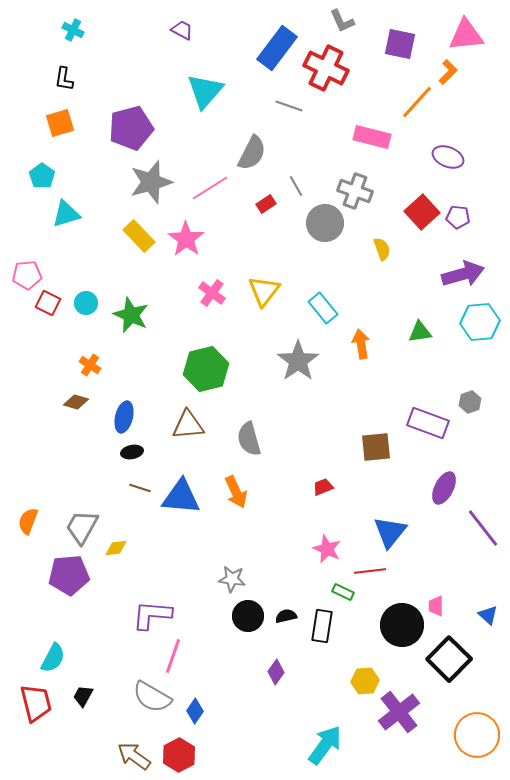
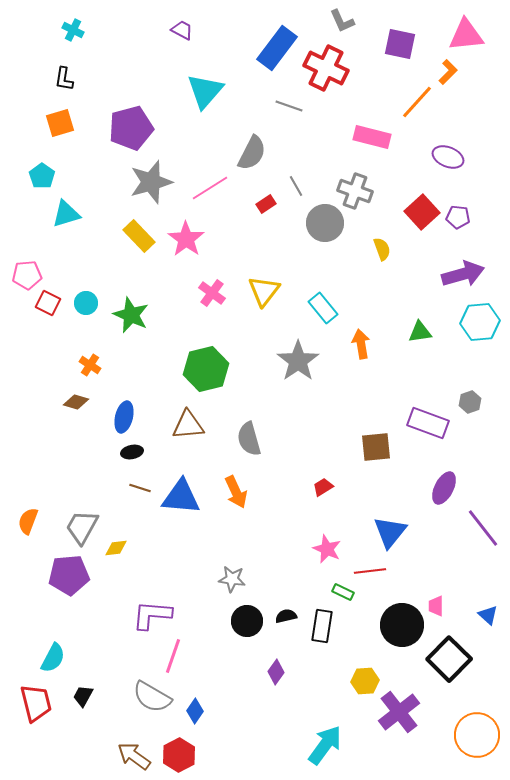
red trapezoid at (323, 487): rotated 10 degrees counterclockwise
black circle at (248, 616): moved 1 px left, 5 px down
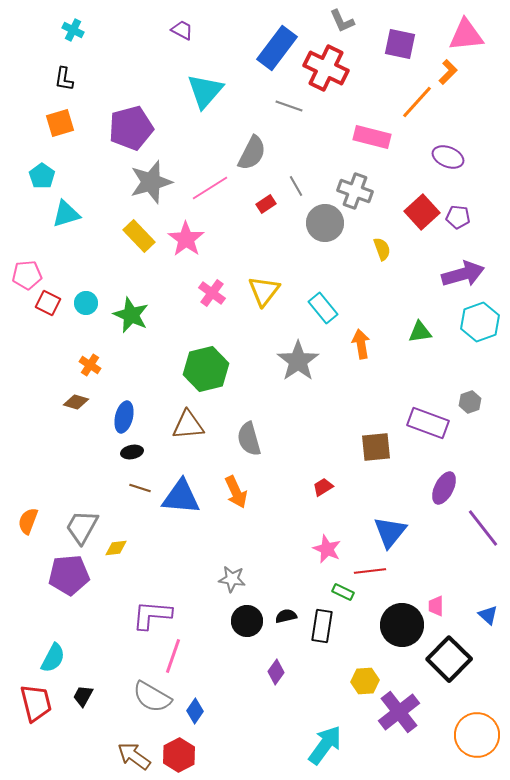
cyan hexagon at (480, 322): rotated 15 degrees counterclockwise
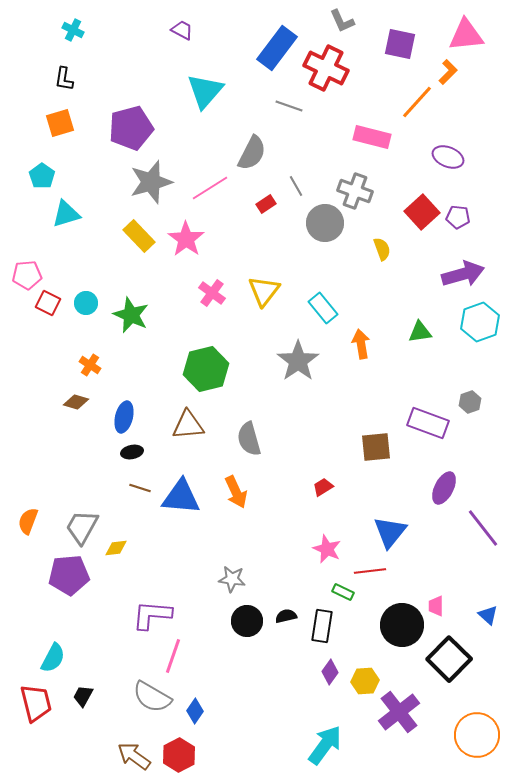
purple diamond at (276, 672): moved 54 px right
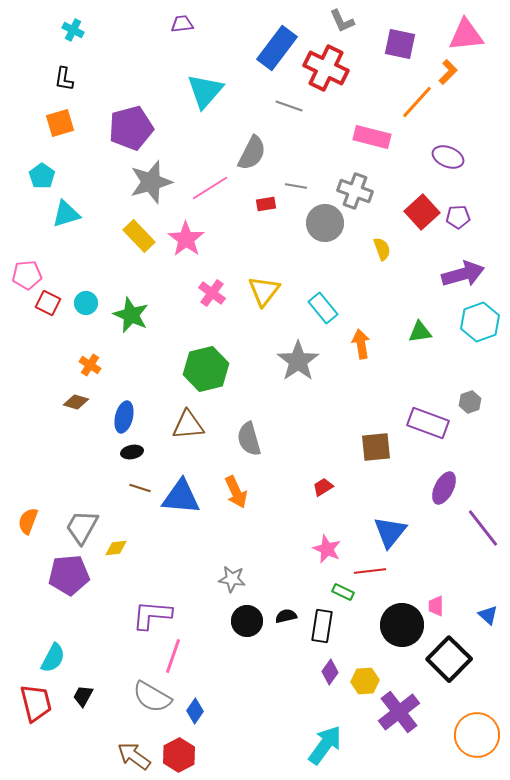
purple trapezoid at (182, 30): moved 6 px up; rotated 35 degrees counterclockwise
gray line at (296, 186): rotated 50 degrees counterclockwise
red rectangle at (266, 204): rotated 24 degrees clockwise
purple pentagon at (458, 217): rotated 10 degrees counterclockwise
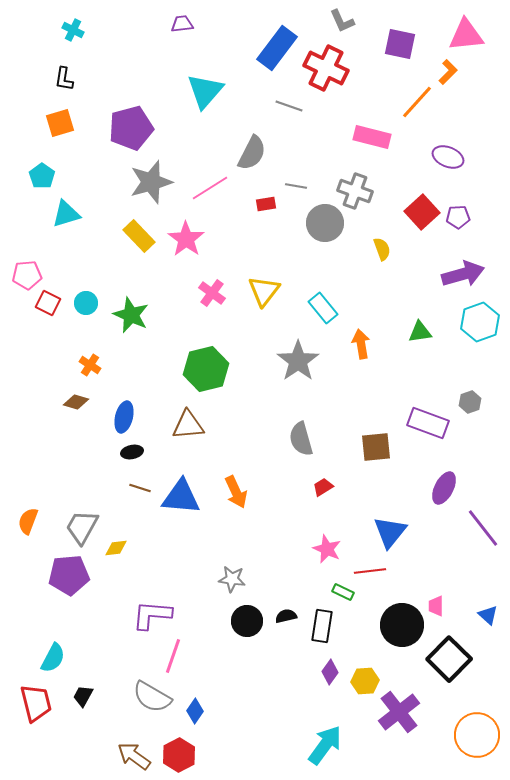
gray semicircle at (249, 439): moved 52 px right
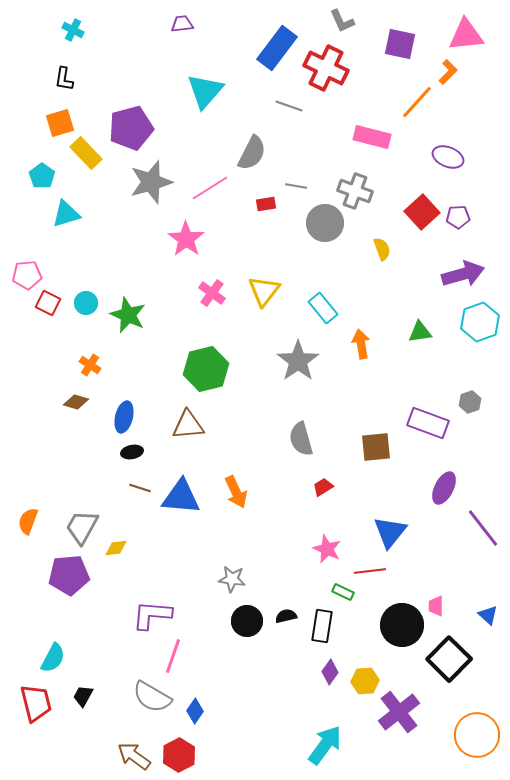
yellow rectangle at (139, 236): moved 53 px left, 83 px up
green star at (131, 315): moved 3 px left
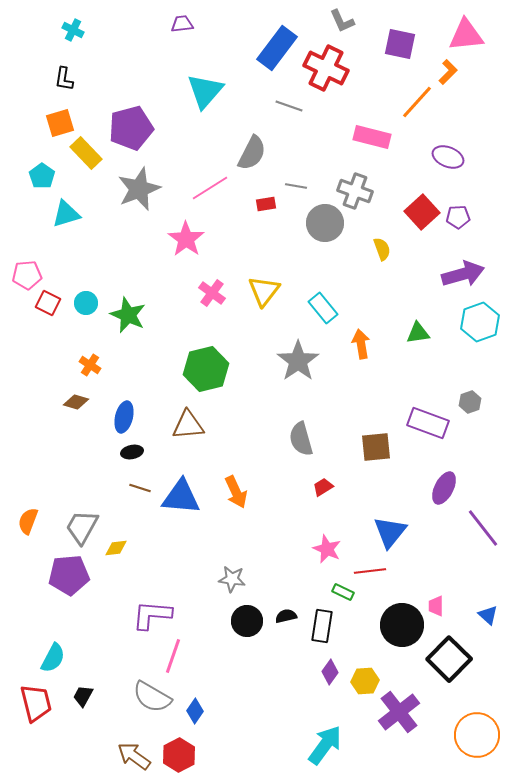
gray star at (151, 182): moved 12 px left, 7 px down; rotated 6 degrees counterclockwise
green triangle at (420, 332): moved 2 px left, 1 px down
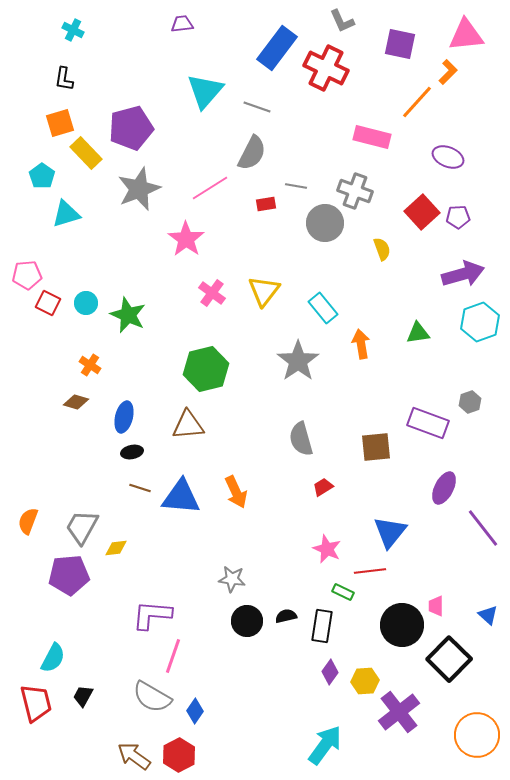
gray line at (289, 106): moved 32 px left, 1 px down
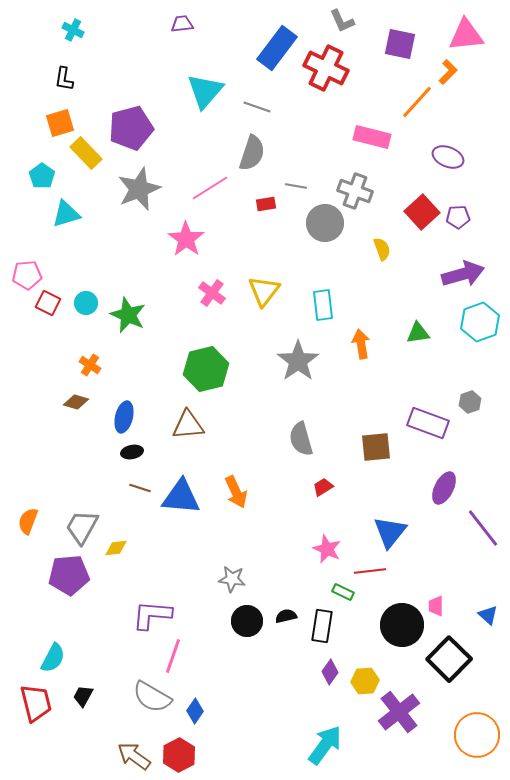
gray semicircle at (252, 153): rotated 9 degrees counterclockwise
cyan rectangle at (323, 308): moved 3 px up; rotated 32 degrees clockwise
